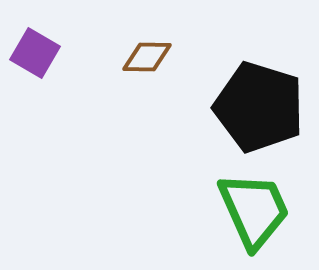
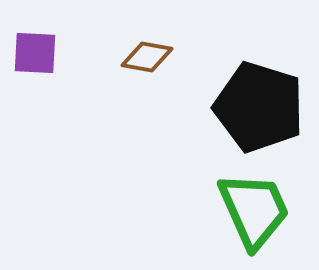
purple square: rotated 27 degrees counterclockwise
brown diamond: rotated 9 degrees clockwise
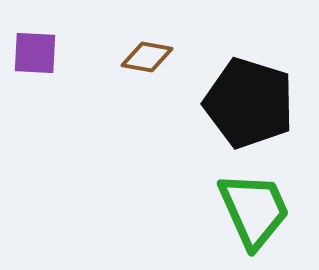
black pentagon: moved 10 px left, 4 px up
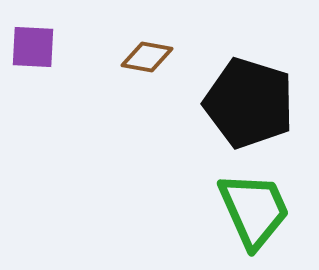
purple square: moved 2 px left, 6 px up
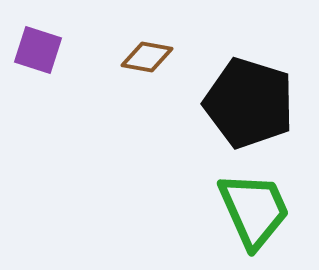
purple square: moved 5 px right, 3 px down; rotated 15 degrees clockwise
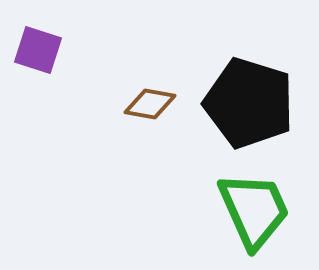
brown diamond: moved 3 px right, 47 px down
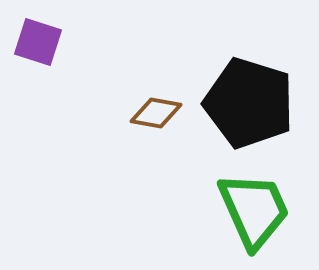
purple square: moved 8 px up
brown diamond: moved 6 px right, 9 px down
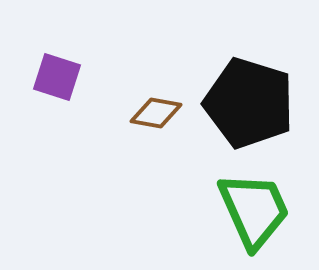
purple square: moved 19 px right, 35 px down
